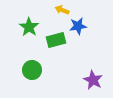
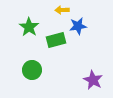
yellow arrow: rotated 24 degrees counterclockwise
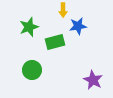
yellow arrow: moved 1 px right; rotated 88 degrees counterclockwise
green star: rotated 18 degrees clockwise
green rectangle: moved 1 px left, 2 px down
